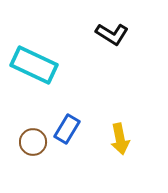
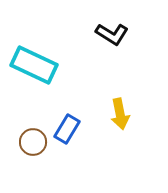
yellow arrow: moved 25 px up
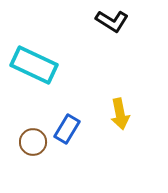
black L-shape: moved 13 px up
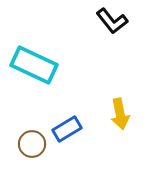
black L-shape: rotated 20 degrees clockwise
blue rectangle: rotated 28 degrees clockwise
brown circle: moved 1 px left, 2 px down
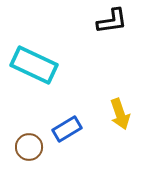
black L-shape: rotated 60 degrees counterclockwise
yellow arrow: rotated 8 degrees counterclockwise
brown circle: moved 3 px left, 3 px down
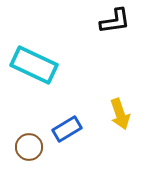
black L-shape: moved 3 px right
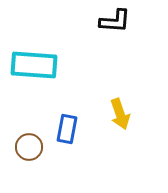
black L-shape: rotated 12 degrees clockwise
cyan rectangle: rotated 21 degrees counterclockwise
blue rectangle: rotated 48 degrees counterclockwise
